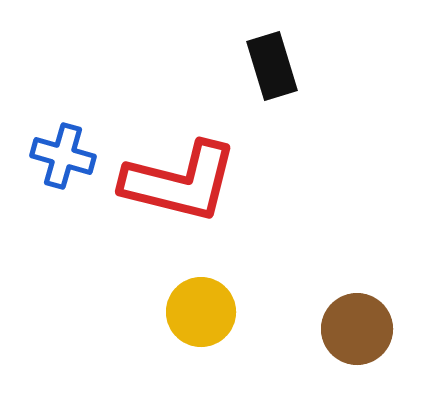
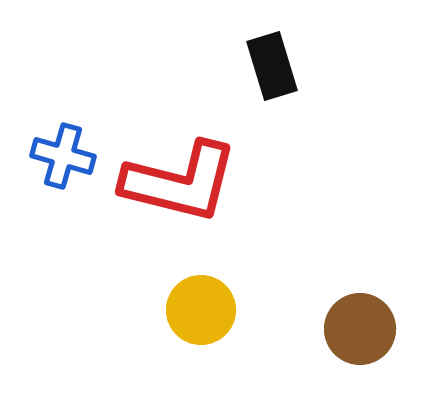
yellow circle: moved 2 px up
brown circle: moved 3 px right
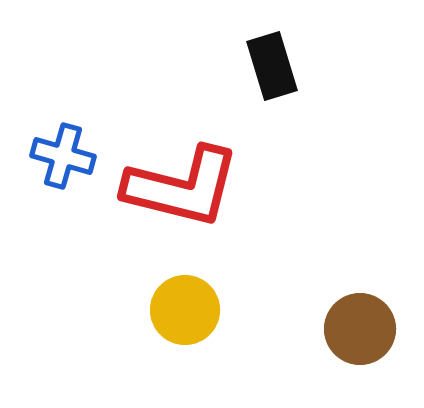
red L-shape: moved 2 px right, 5 px down
yellow circle: moved 16 px left
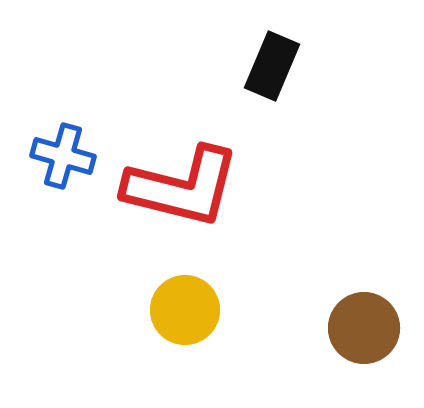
black rectangle: rotated 40 degrees clockwise
brown circle: moved 4 px right, 1 px up
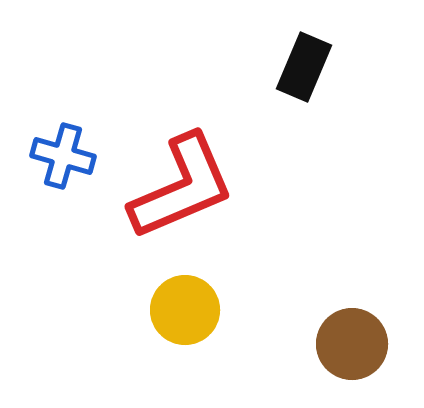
black rectangle: moved 32 px right, 1 px down
red L-shape: rotated 37 degrees counterclockwise
brown circle: moved 12 px left, 16 px down
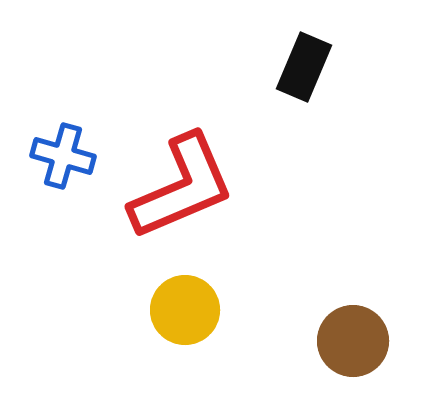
brown circle: moved 1 px right, 3 px up
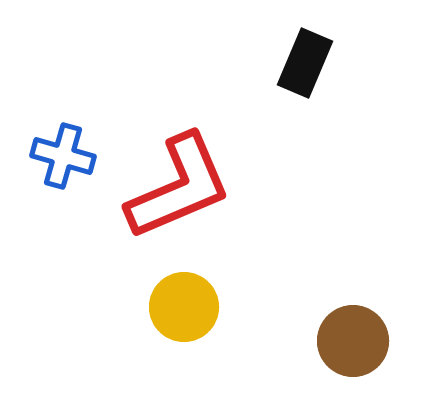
black rectangle: moved 1 px right, 4 px up
red L-shape: moved 3 px left
yellow circle: moved 1 px left, 3 px up
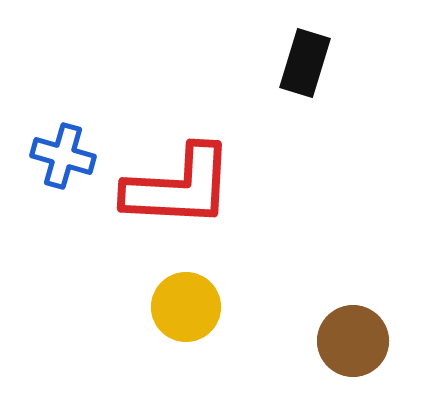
black rectangle: rotated 6 degrees counterclockwise
red L-shape: rotated 26 degrees clockwise
yellow circle: moved 2 px right
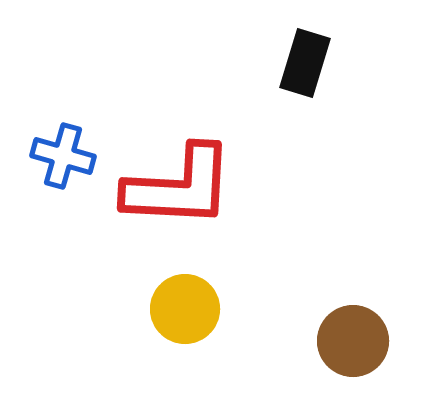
yellow circle: moved 1 px left, 2 px down
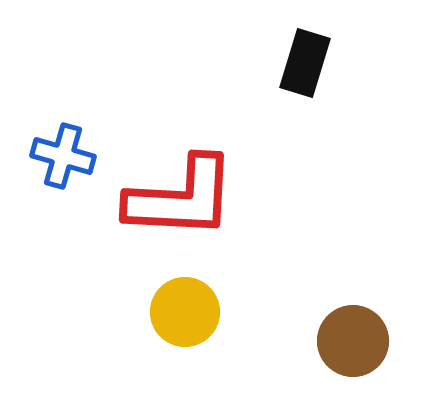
red L-shape: moved 2 px right, 11 px down
yellow circle: moved 3 px down
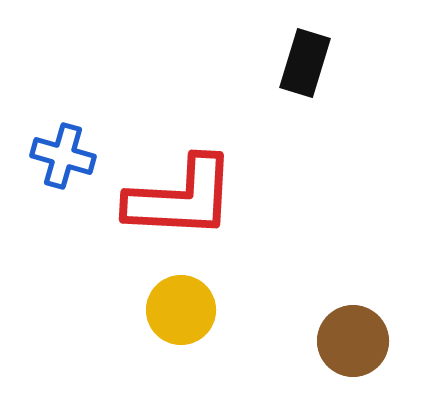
yellow circle: moved 4 px left, 2 px up
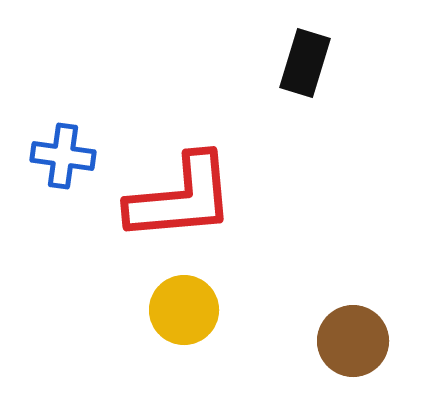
blue cross: rotated 8 degrees counterclockwise
red L-shape: rotated 8 degrees counterclockwise
yellow circle: moved 3 px right
